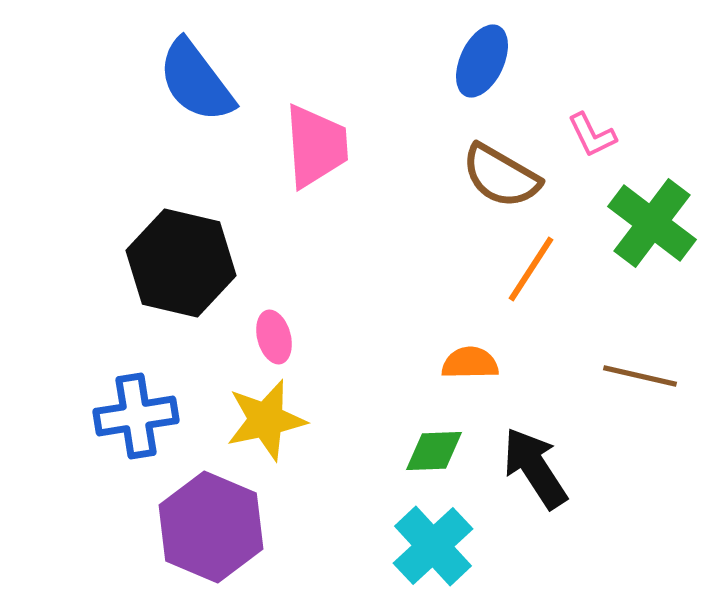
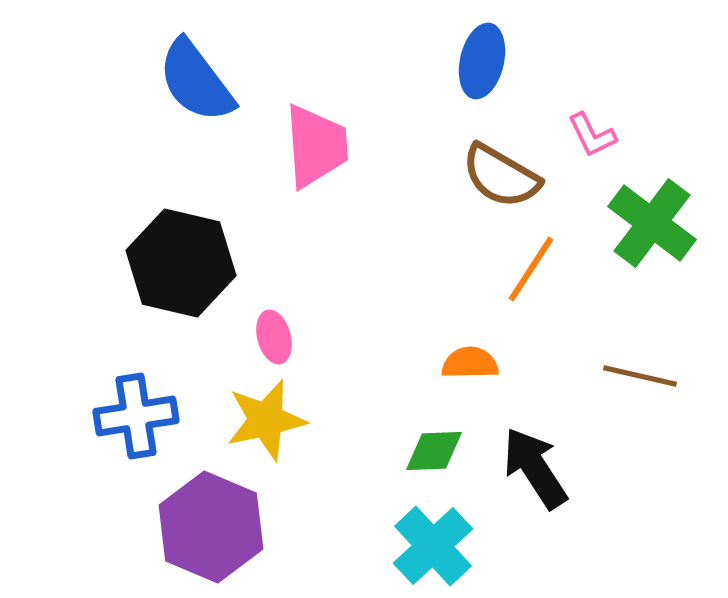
blue ellipse: rotated 12 degrees counterclockwise
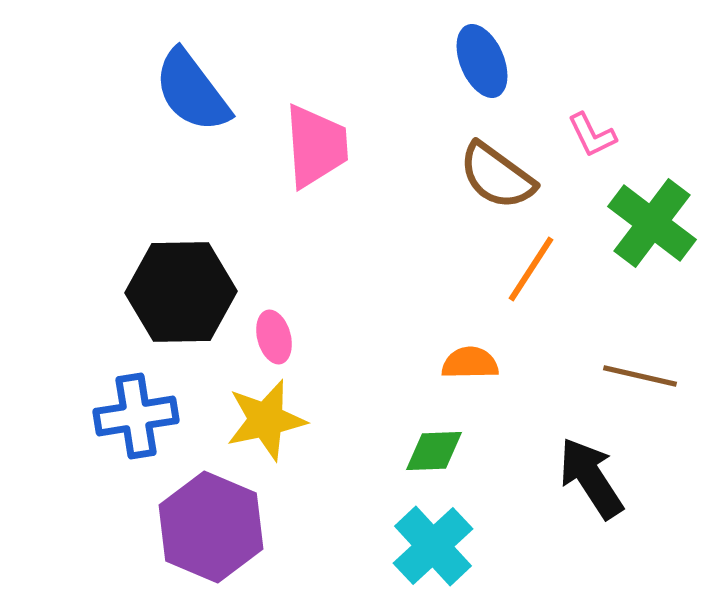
blue ellipse: rotated 36 degrees counterclockwise
blue semicircle: moved 4 px left, 10 px down
brown semicircle: moved 4 px left; rotated 6 degrees clockwise
black hexagon: moved 29 px down; rotated 14 degrees counterclockwise
black arrow: moved 56 px right, 10 px down
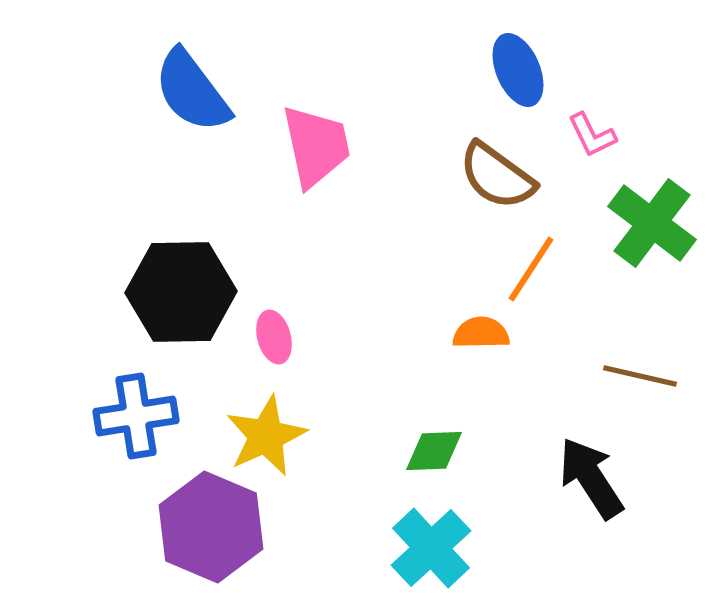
blue ellipse: moved 36 px right, 9 px down
pink trapezoid: rotated 8 degrees counterclockwise
orange semicircle: moved 11 px right, 30 px up
yellow star: moved 16 px down; rotated 12 degrees counterclockwise
cyan cross: moved 2 px left, 2 px down
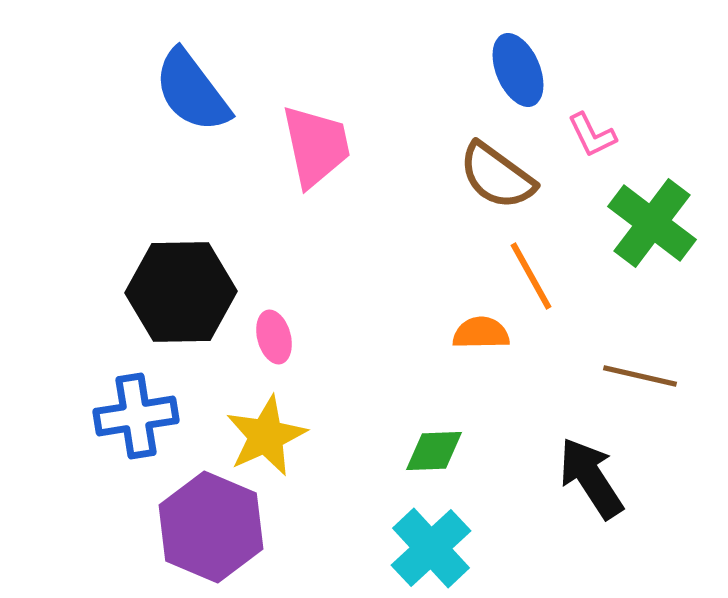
orange line: moved 7 px down; rotated 62 degrees counterclockwise
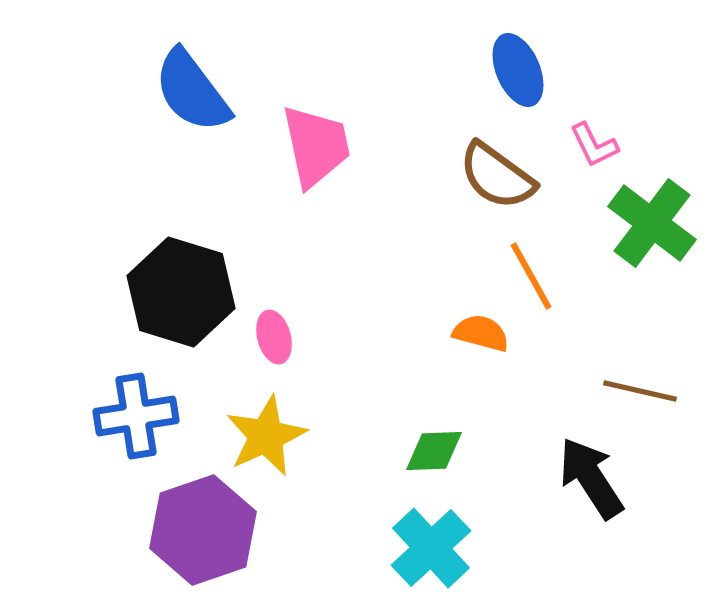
pink L-shape: moved 2 px right, 10 px down
black hexagon: rotated 18 degrees clockwise
orange semicircle: rotated 16 degrees clockwise
brown line: moved 15 px down
purple hexagon: moved 8 px left, 3 px down; rotated 18 degrees clockwise
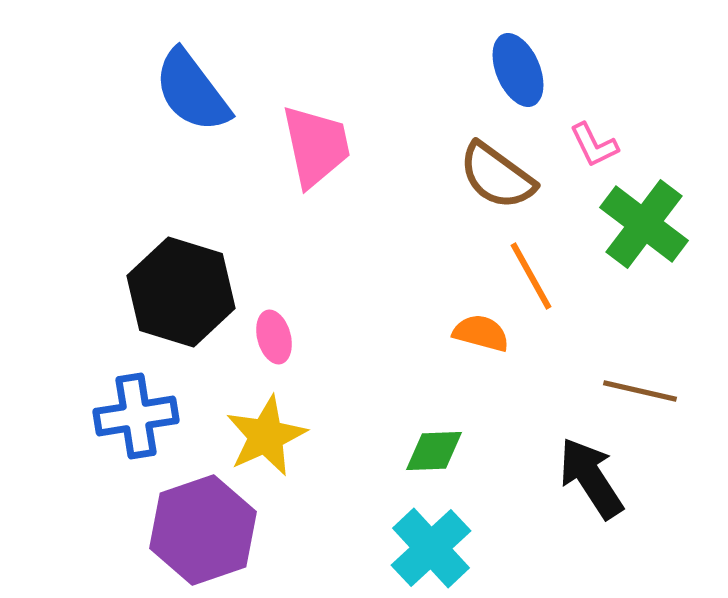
green cross: moved 8 px left, 1 px down
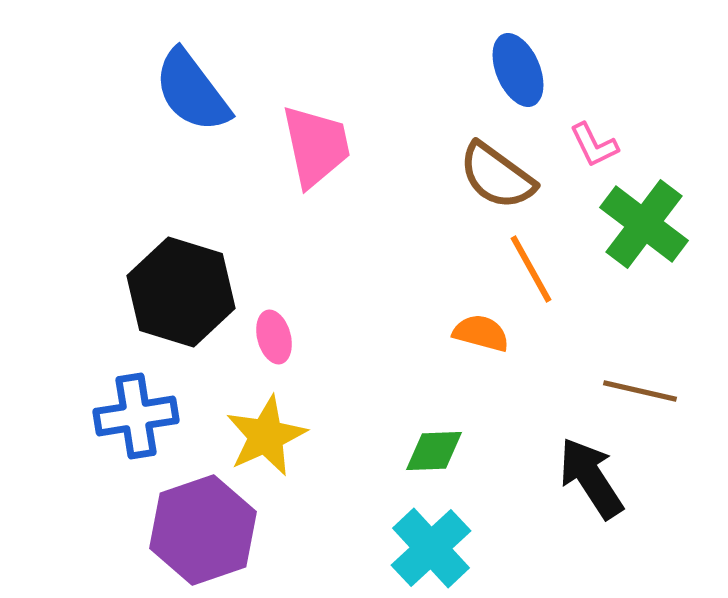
orange line: moved 7 px up
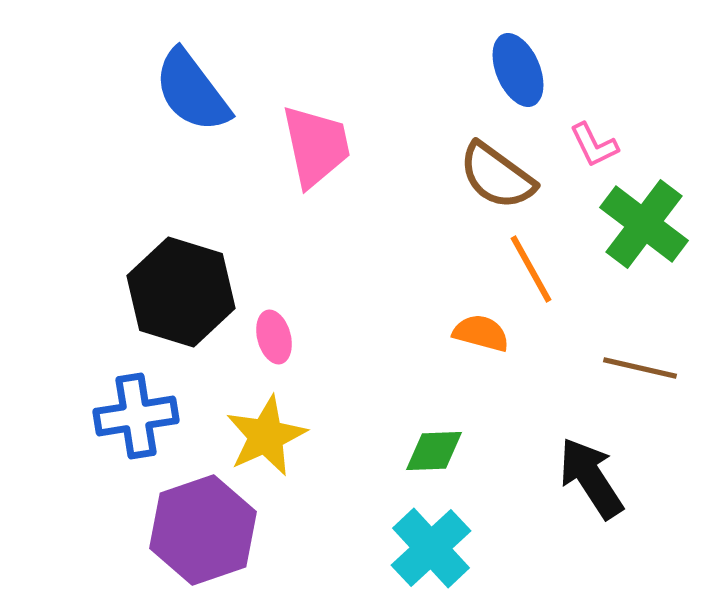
brown line: moved 23 px up
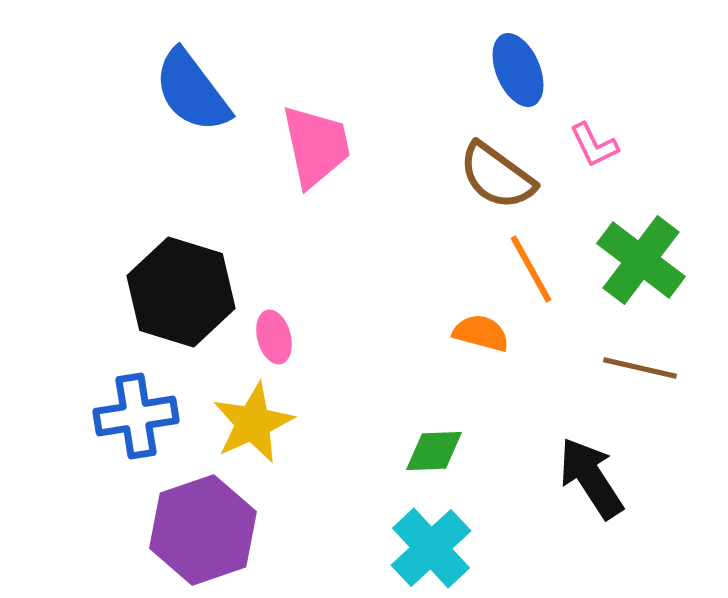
green cross: moved 3 px left, 36 px down
yellow star: moved 13 px left, 13 px up
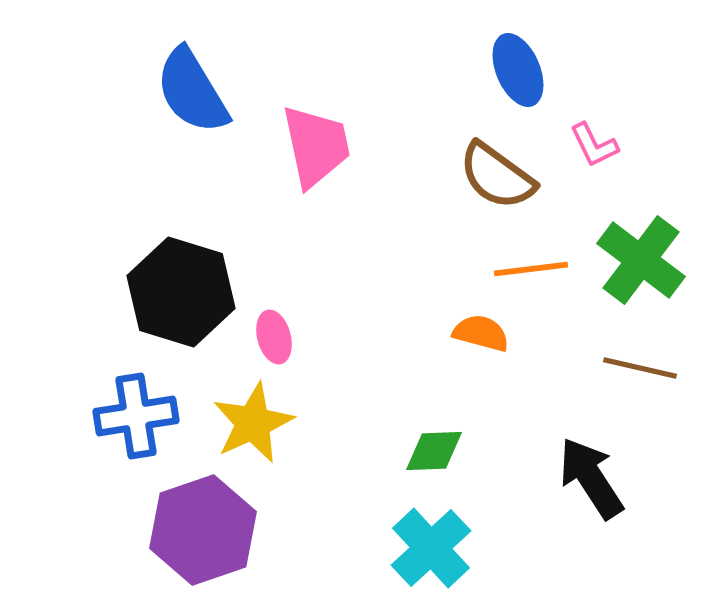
blue semicircle: rotated 6 degrees clockwise
orange line: rotated 68 degrees counterclockwise
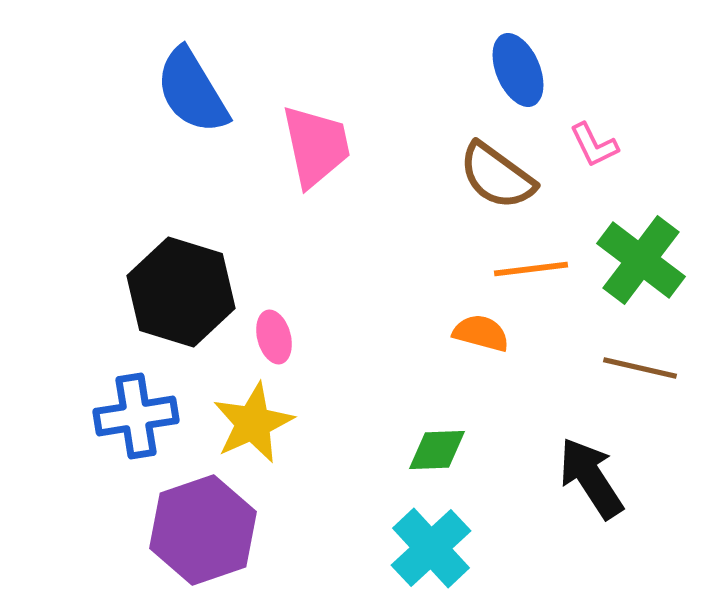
green diamond: moved 3 px right, 1 px up
